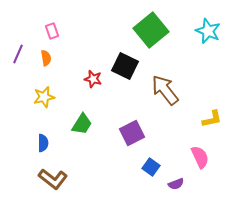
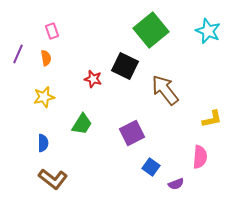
pink semicircle: rotated 30 degrees clockwise
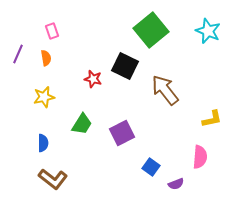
purple square: moved 10 px left
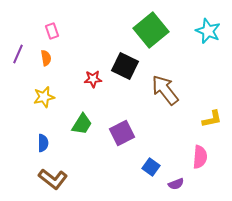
red star: rotated 18 degrees counterclockwise
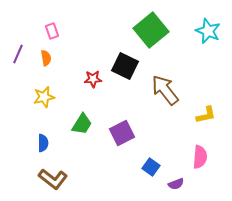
yellow L-shape: moved 6 px left, 4 px up
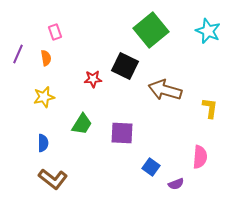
pink rectangle: moved 3 px right, 1 px down
brown arrow: rotated 36 degrees counterclockwise
yellow L-shape: moved 4 px right, 7 px up; rotated 70 degrees counterclockwise
purple square: rotated 30 degrees clockwise
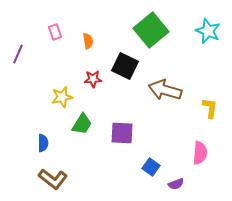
orange semicircle: moved 42 px right, 17 px up
yellow star: moved 18 px right
pink semicircle: moved 4 px up
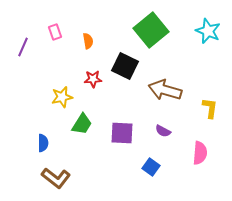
purple line: moved 5 px right, 7 px up
brown L-shape: moved 3 px right, 1 px up
purple semicircle: moved 13 px left, 53 px up; rotated 49 degrees clockwise
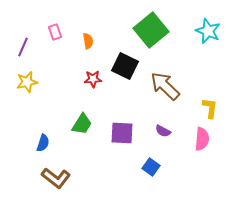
brown arrow: moved 4 px up; rotated 28 degrees clockwise
yellow star: moved 35 px left, 15 px up
blue semicircle: rotated 18 degrees clockwise
pink semicircle: moved 2 px right, 14 px up
